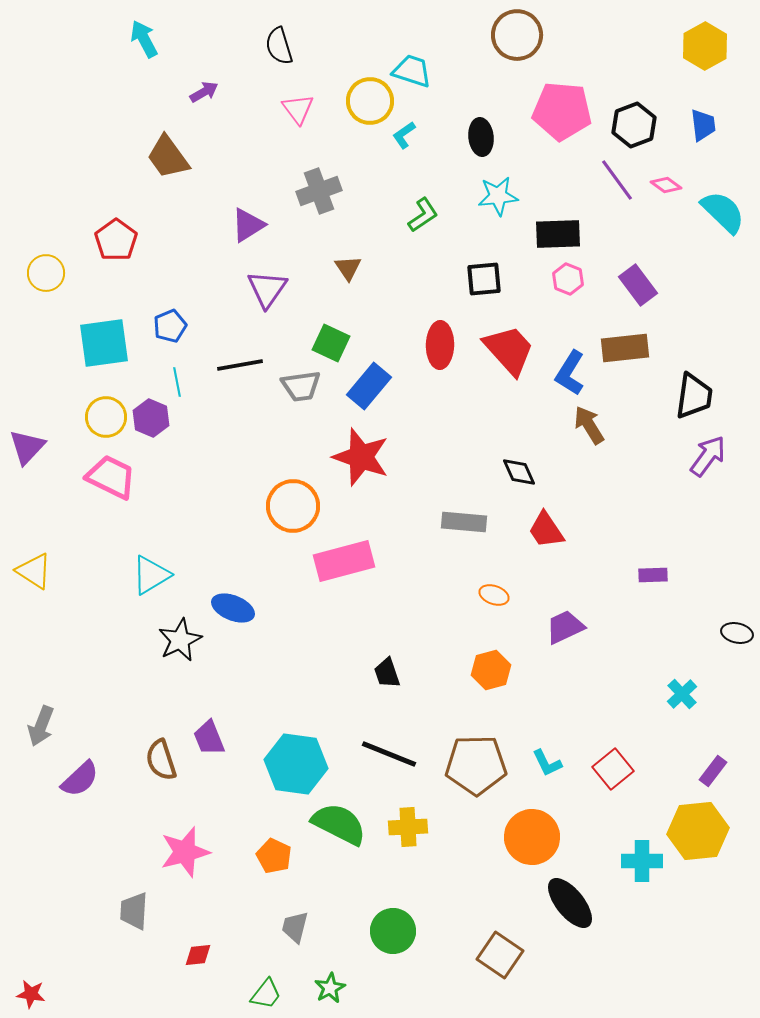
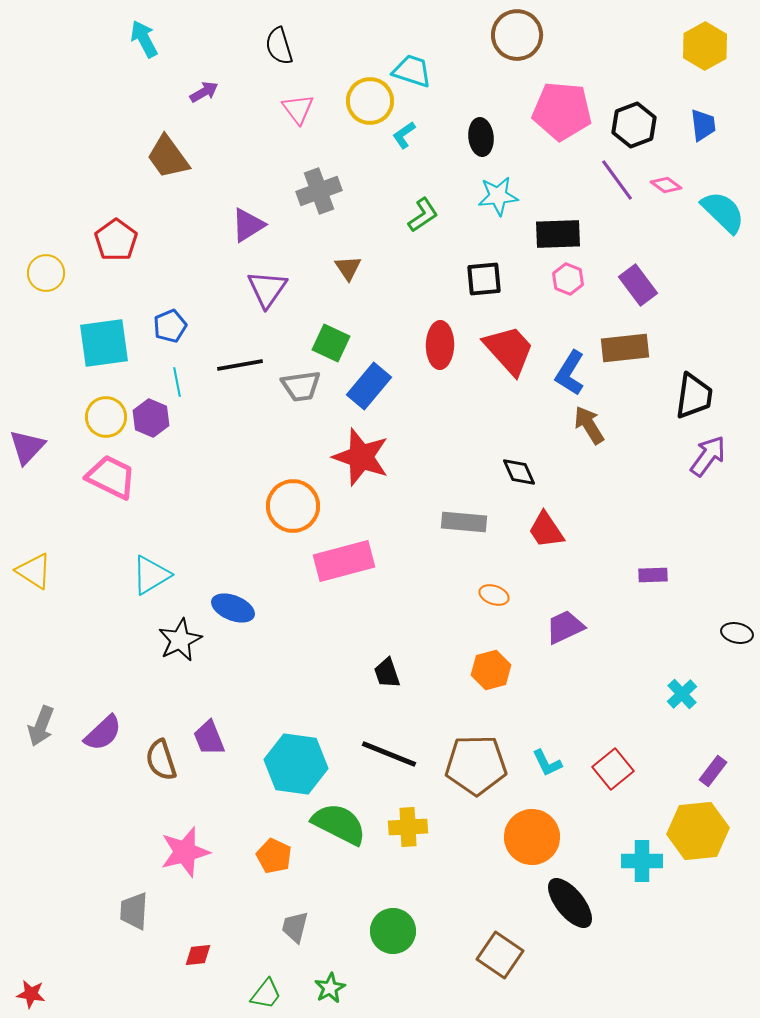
purple semicircle at (80, 779): moved 23 px right, 46 px up
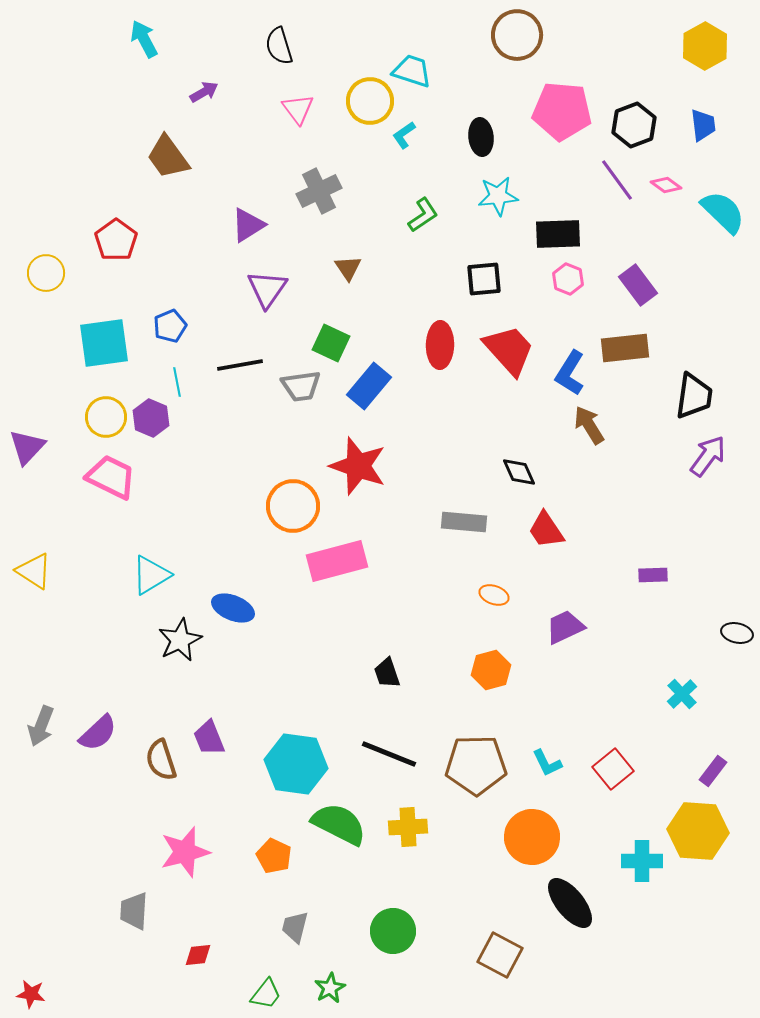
gray cross at (319, 191): rotated 6 degrees counterclockwise
red star at (361, 457): moved 3 px left, 9 px down
pink rectangle at (344, 561): moved 7 px left
purple semicircle at (103, 733): moved 5 px left
yellow hexagon at (698, 831): rotated 10 degrees clockwise
brown square at (500, 955): rotated 6 degrees counterclockwise
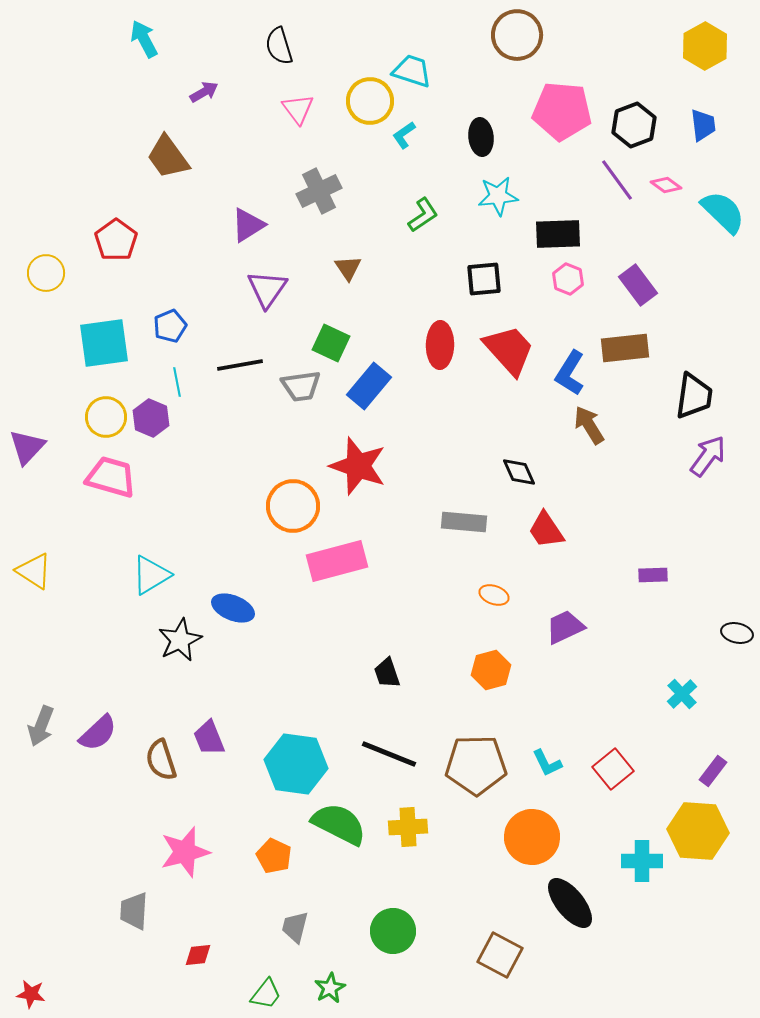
pink trapezoid at (111, 477): rotated 10 degrees counterclockwise
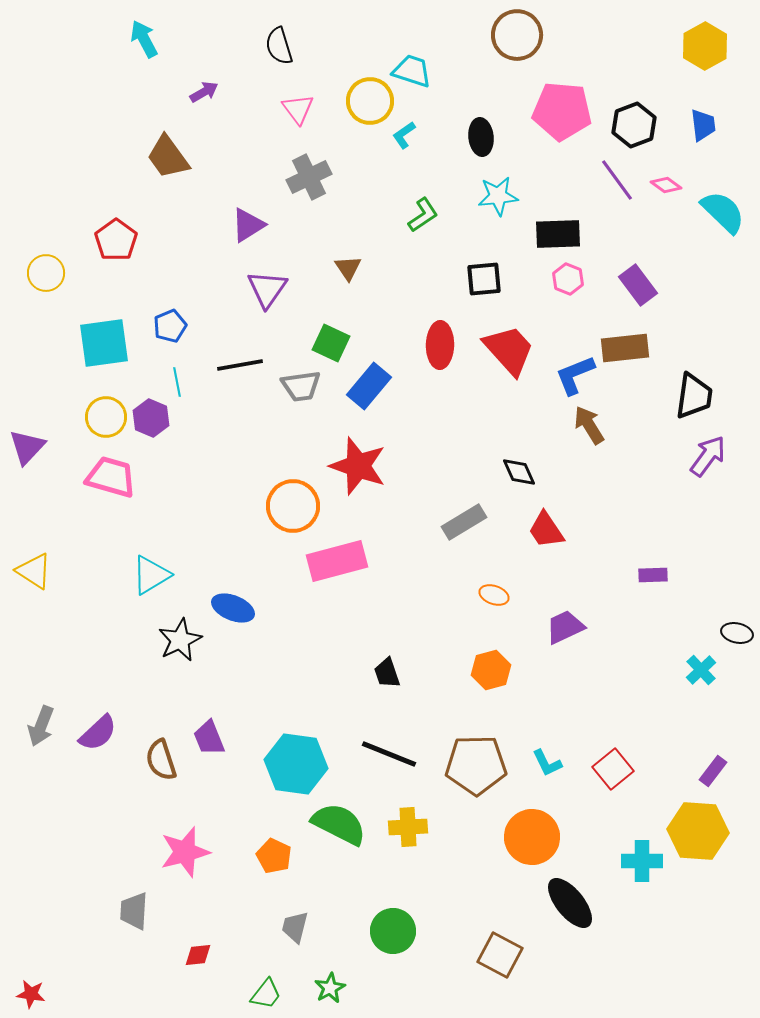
gray cross at (319, 191): moved 10 px left, 14 px up
blue L-shape at (570, 373): moved 5 px right, 2 px down; rotated 36 degrees clockwise
gray rectangle at (464, 522): rotated 36 degrees counterclockwise
cyan cross at (682, 694): moved 19 px right, 24 px up
